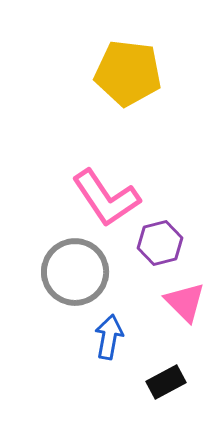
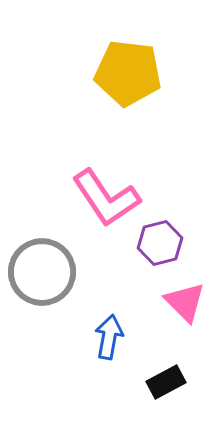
gray circle: moved 33 px left
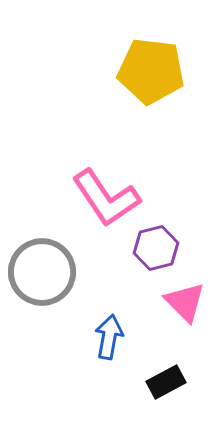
yellow pentagon: moved 23 px right, 2 px up
purple hexagon: moved 4 px left, 5 px down
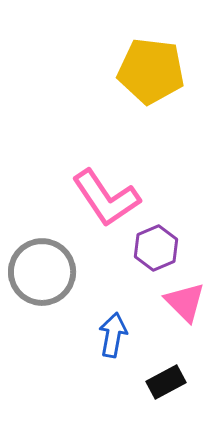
purple hexagon: rotated 9 degrees counterclockwise
blue arrow: moved 4 px right, 2 px up
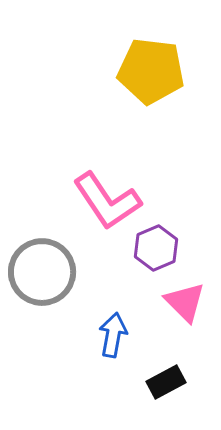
pink L-shape: moved 1 px right, 3 px down
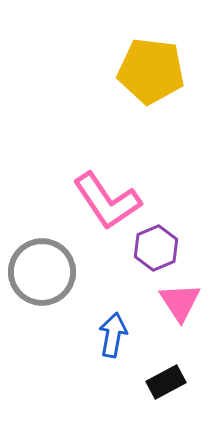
pink triangle: moved 5 px left; rotated 12 degrees clockwise
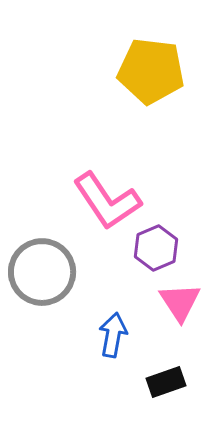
black rectangle: rotated 9 degrees clockwise
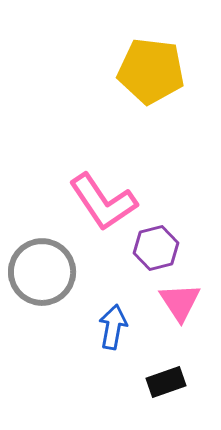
pink L-shape: moved 4 px left, 1 px down
purple hexagon: rotated 9 degrees clockwise
blue arrow: moved 8 px up
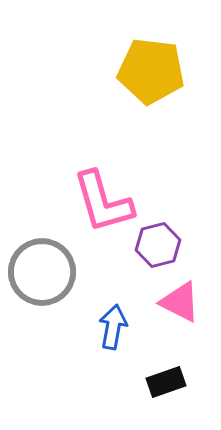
pink L-shape: rotated 18 degrees clockwise
purple hexagon: moved 2 px right, 3 px up
pink triangle: rotated 30 degrees counterclockwise
